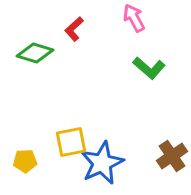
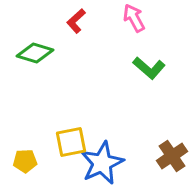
red L-shape: moved 2 px right, 8 px up
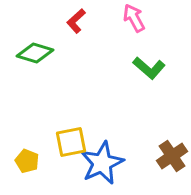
yellow pentagon: moved 2 px right; rotated 25 degrees clockwise
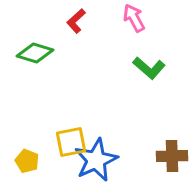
brown cross: rotated 32 degrees clockwise
blue star: moved 6 px left, 3 px up
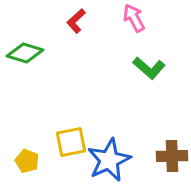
green diamond: moved 10 px left
blue star: moved 13 px right
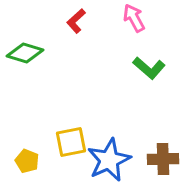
brown cross: moved 9 px left, 3 px down
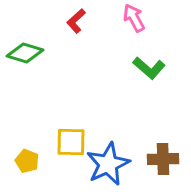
yellow square: rotated 12 degrees clockwise
blue star: moved 1 px left, 4 px down
